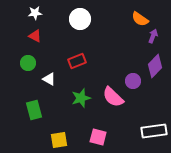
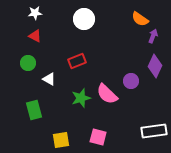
white circle: moved 4 px right
purple diamond: rotated 20 degrees counterclockwise
purple circle: moved 2 px left
pink semicircle: moved 6 px left, 3 px up
yellow square: moved 2 px right
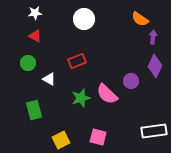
purple arrow: moved 1 px down; rotated 16 degrees counterclockwise
yellow square: rotated 18 degrees counterclockwise
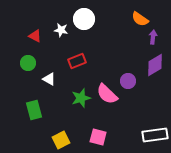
white star: moved 26 px right, 17 px down; rotated 16 degrees clockwise
purple diamond: moved 1 px up; rotated 35 degrees clockwise
purple circle: moved 3 px left
white rectangle: moved 1 px right, 4 px down
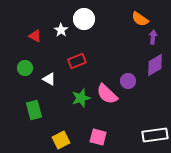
white star: rotated 24 degrees clockwise
green circle: moved 3 px left, 5 px down
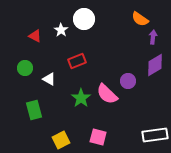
green star: rotated 18 degrees counterclockwise
